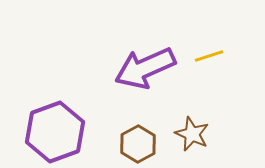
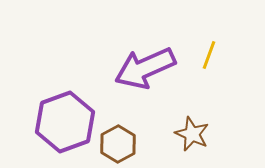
yellow line: moved 1 px up; rotated 52 degrees counterclockwise
purple hexagon: moved 10 px right, 10 px up
brown hexagon: moved 20 px left
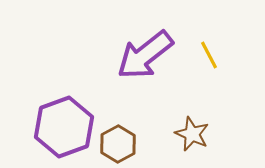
yellow line: rotated 48 degrees counterclockwise
purple arrow: moved 13 px up; rotated 14 degrees counterclockwise
purple hexagon: moved 1 px left, 5 px down
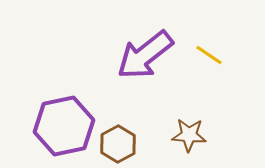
yellow line: rotated 28 degrees counterclockwise
purple hexagon: moved 1 px up; rotated 8 degrees clockwise
brown star: moved 3 px left, 1 px down; rotated 20 degrees counterclockwise
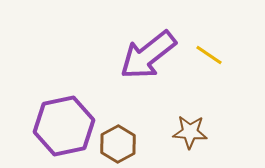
purple arrow: moved 3 px right
brown star: moved 1 px right, 3 px up
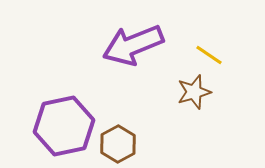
purple arrow: moved 15 px left, 10 px up; rotated 16 degrees clockwise
brown star: moved 4 px right, 40 px up; rotated 20 degrees counterclockwise
